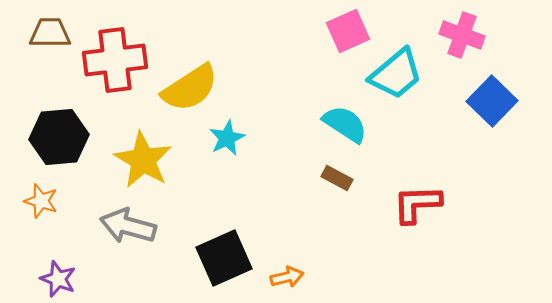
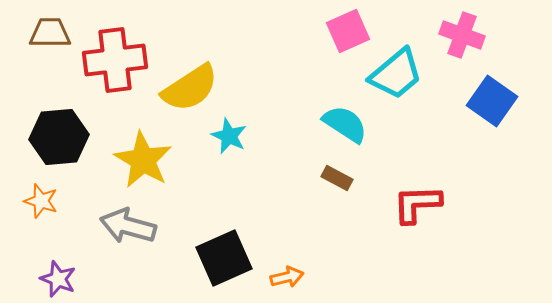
blue square: rotated 9 degrees counterclockwise
cyan star: moved 2 px right, 2 px up; rotated 21 degrees counterclockwise
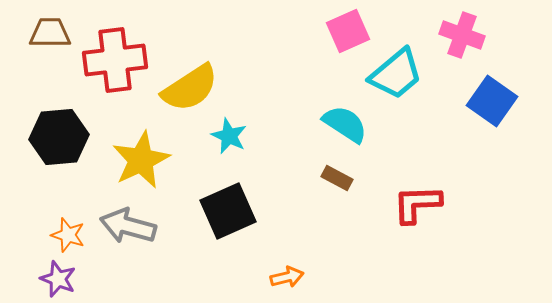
yellow star: moved 2 px left; rotated 16 degrees clockwise
orange star: moved 27 px right, 34 px down
black square: moved 4 px right, 47 px up
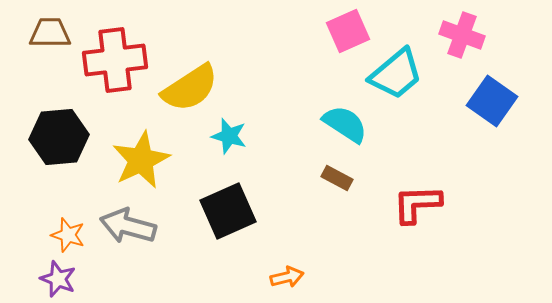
cyan star: rotated 9 degrees counterclockwise
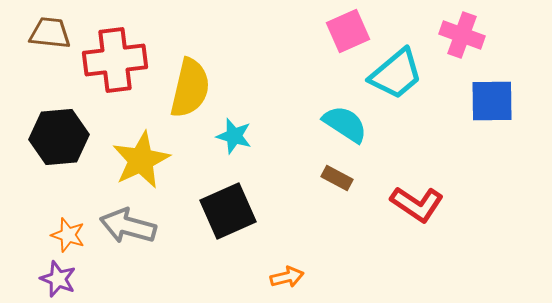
brown trapezoid: rotated 6 degrees clockwise
yellow semicircle: rotated 44 degrees counterclockwise
blue square: rotated 36 degrees counterclockwise
cyan star: moved 5 px right
red L-shape: rotated 144 degrees counterclockwise
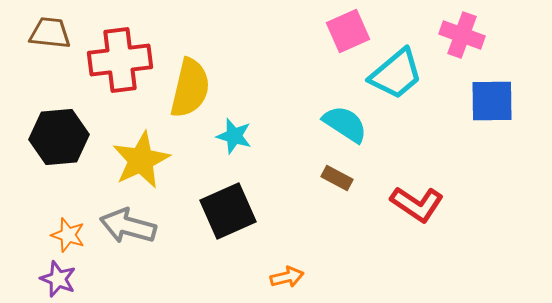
red cross: moved 5 px right
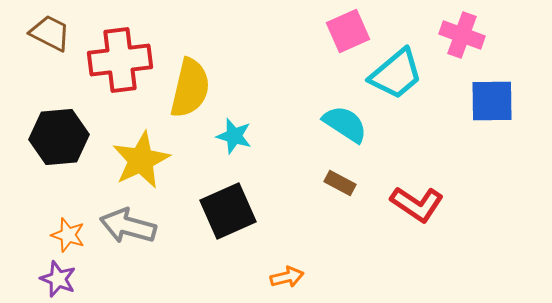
brown trapezoid: rotated 21 degrees clockwise
brown rectangle: moved 3 px right, 5 px down
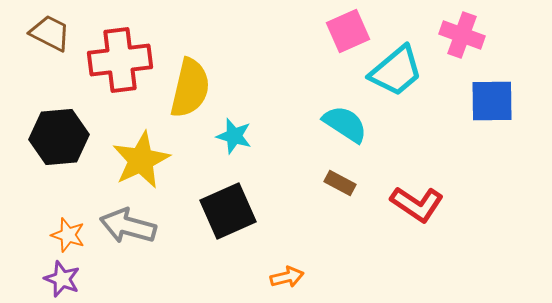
cyan trapezoid: moved 3 px up
purple star: moved 4 px right
